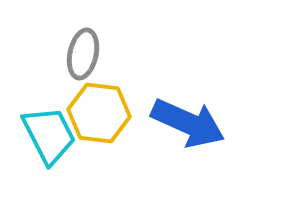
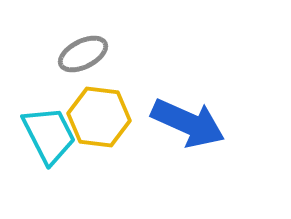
gray ellipse: rotated 51 degrees clockwise
yellow hexagon: moved 4 px down
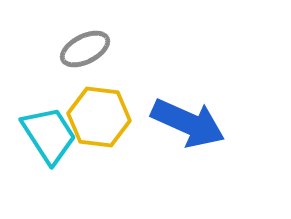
gray ellipse: moved 2 px right, 5 px up
cyan trapezoid: rotated 6 degrees counterclockwise
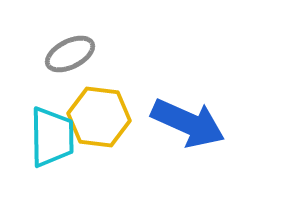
gray ellipse: moved 15 px left, 5 px down
cyan trapezoid: moved 3 px right, 2 px down; rotated 32 degrees clockwise
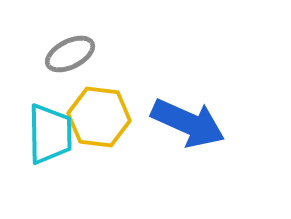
cyan trapezoid: moved 2 px left, 3 px up
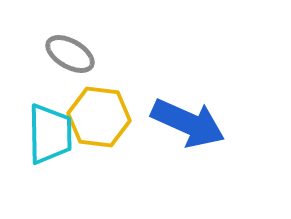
gray ellipse: rotated 57 degrees clockwise
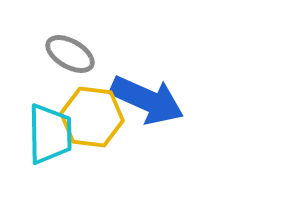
yellow hexagon: moved 7 px left
blue arrow: moved 41 px left, 23 px up
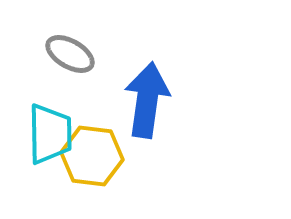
blue arrow: rotated 106 degrees counterclockwise
yellow hexagon: moved 39 px down
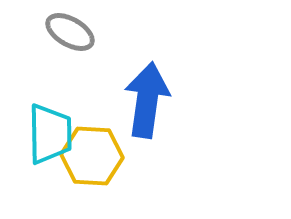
gray ellipse: moved 22 px up
yellow hexagon: rotated 4 degrees counterclockwise
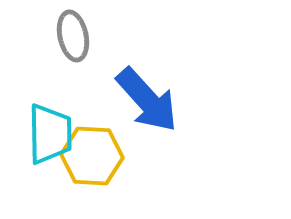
gray ellipse: moved 3 px right, 4 px down; rotated 48 degrees clockwise
blue arrow: rotated 130 degrees clockwise
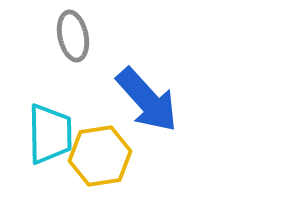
yellow hexagon: moved 8 px right; rotated 12 degrees counterclockwise
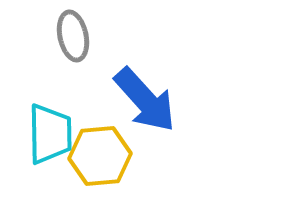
blue arrow: moved 2 px left
yellow hexagon: rotated 4 degrees clockwise
